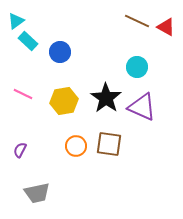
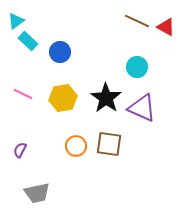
yellow hexagon: moved 1 px left, 3 px up
purple triangle: moved 1 px down
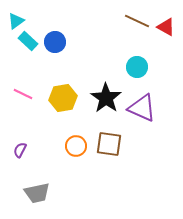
blue circle: moved 5 px left, 10 px up
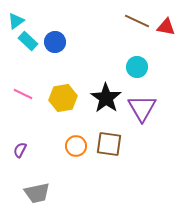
red triangle: rotated 18 degrees counterclockwise
purple triangle: rotated 36 degrees clockwise
